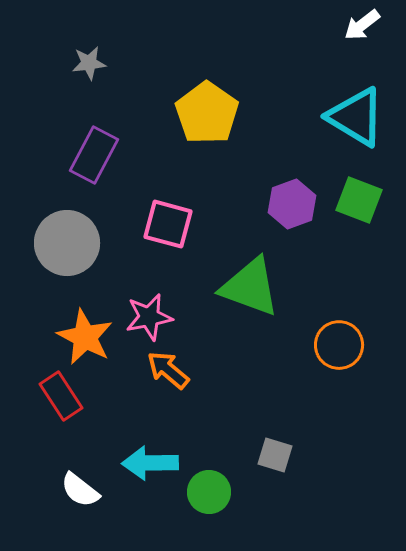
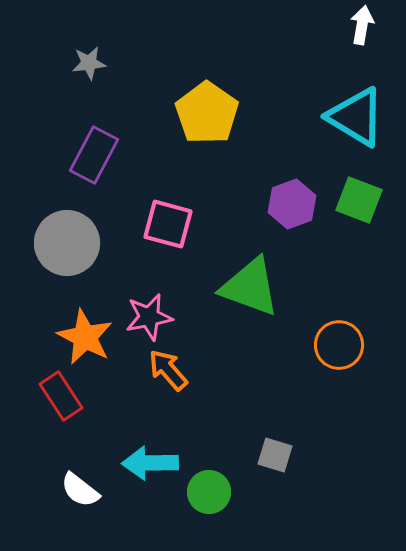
white arrow: rotated 138 degrees clockwise
orange arrow: rotated 9 degrees clockwise
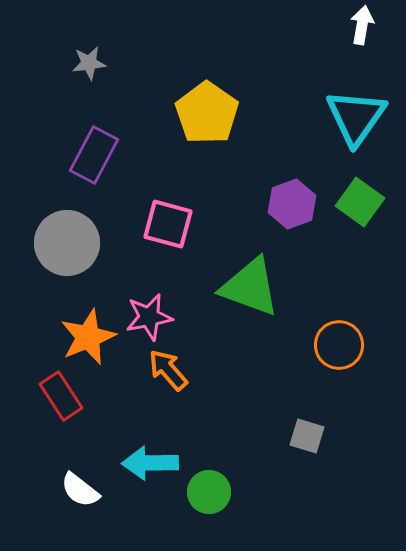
cyan triangle: rotated 34 degrees clockwise
green square: moved 1 px right, 2 px down; rotated 15 degrees clockwise
orange star: moved 3 px right; rotated 22 degrees clockwise
gray square: moved 32 px right, 19 px up
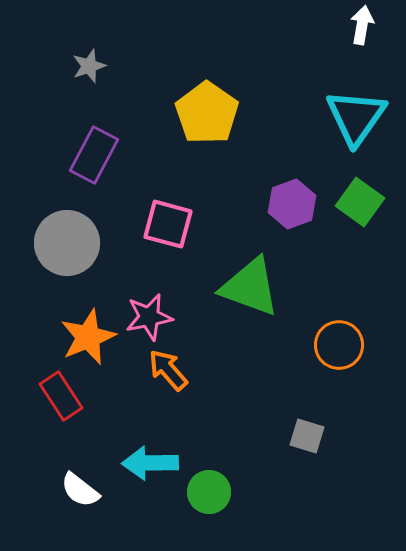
gray star: moved 3 px down; rotated 12 degrees counterclockwise
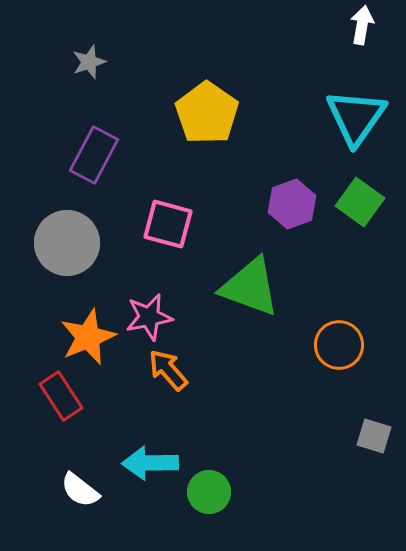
gray star: moved 4 px up
gray square: moved 67 px right
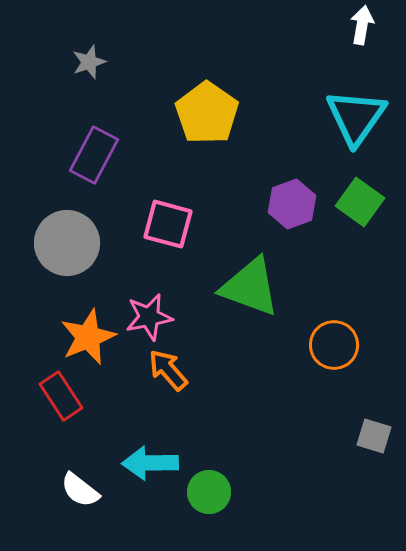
orange circle: moved 5 px left
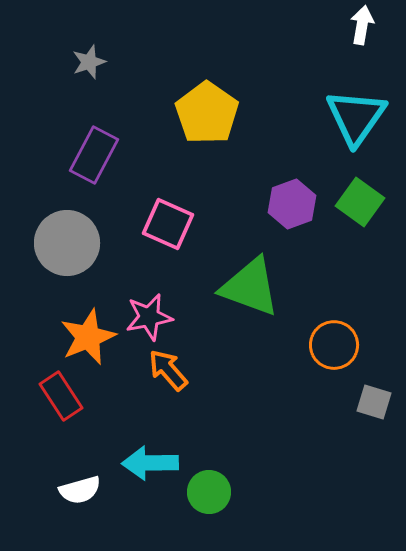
pink square: rotated 9 degrees clockwise
gray square: moved 34 px up
white semicircle: rotated 54 degrees counterclockwise
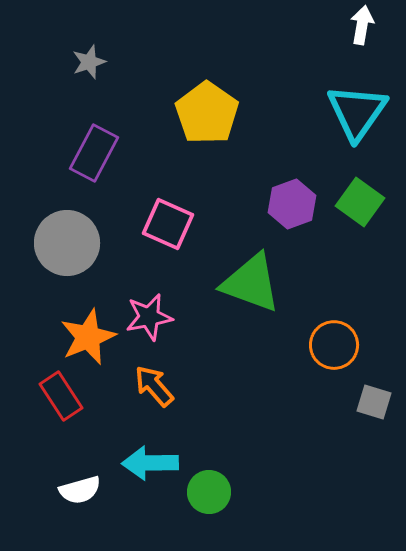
cyan triangle: moved 1 px right, 5 px up
purple rectangle: moved 2 px up
green triangle: moved 1 px right, 4 px up
orange arrow: moved 14 px left, 16 px down
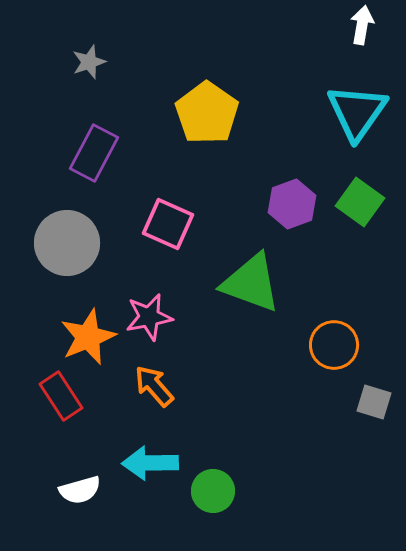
green circle: moved 4 px right, 1 px up
